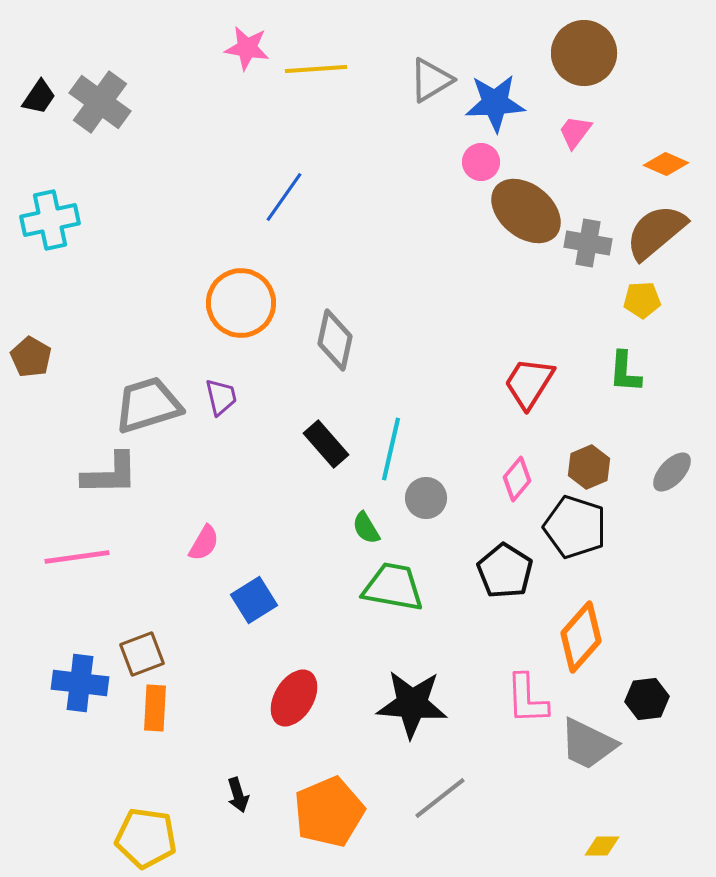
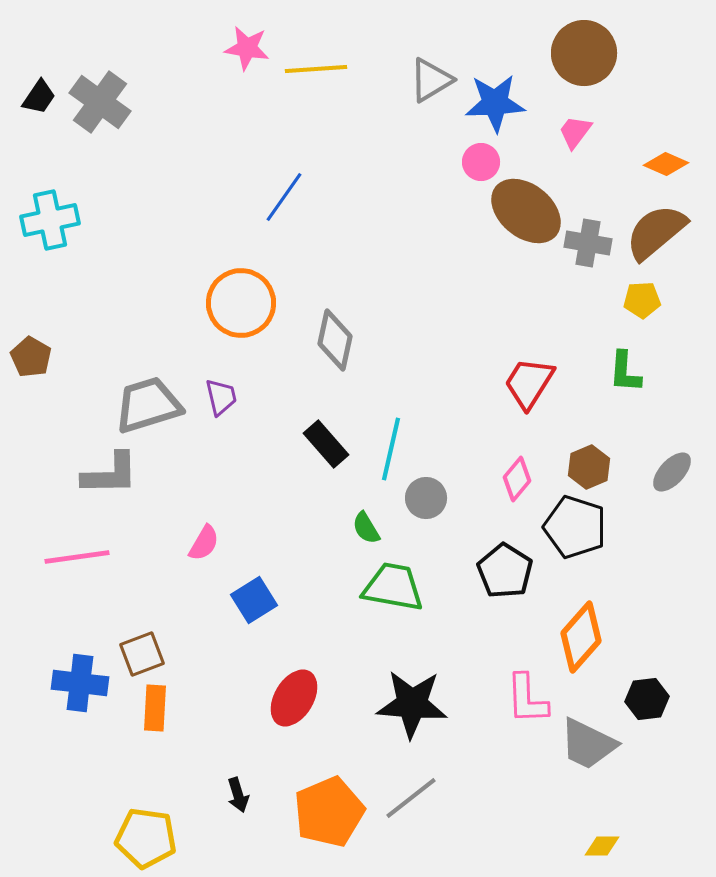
gray line at (440, 798): moved 29 px left
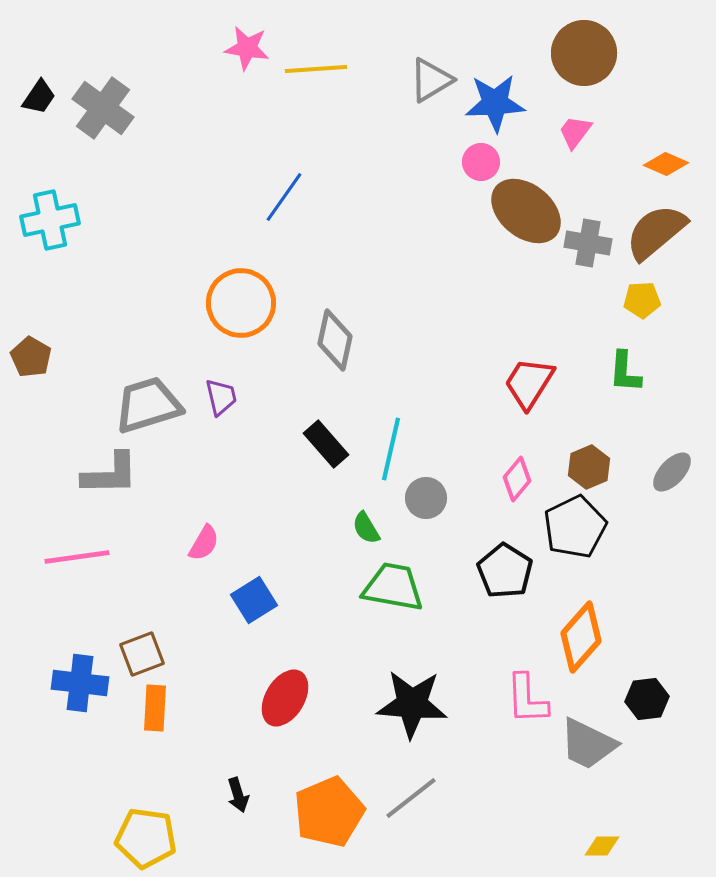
gray cross at (100, 102): moved 3 px right, 6 px down
black pentagon at (575, 527): rotated 28 degrees clockwise
red ellipse at (294, 698): moved 9 px left
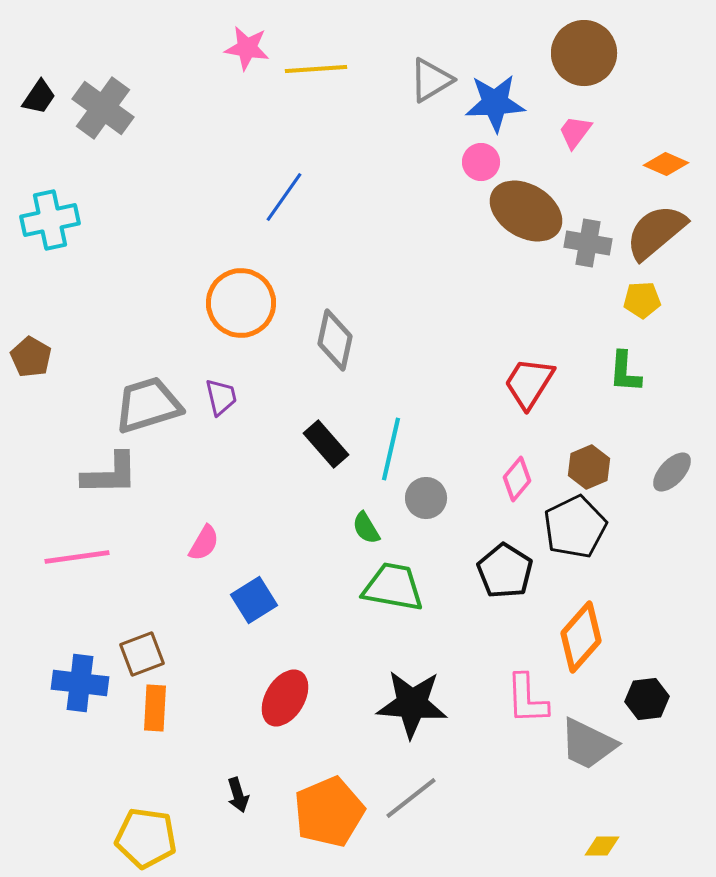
brown ellipse at (526, 211): rotated 8 degrees counterclockwise
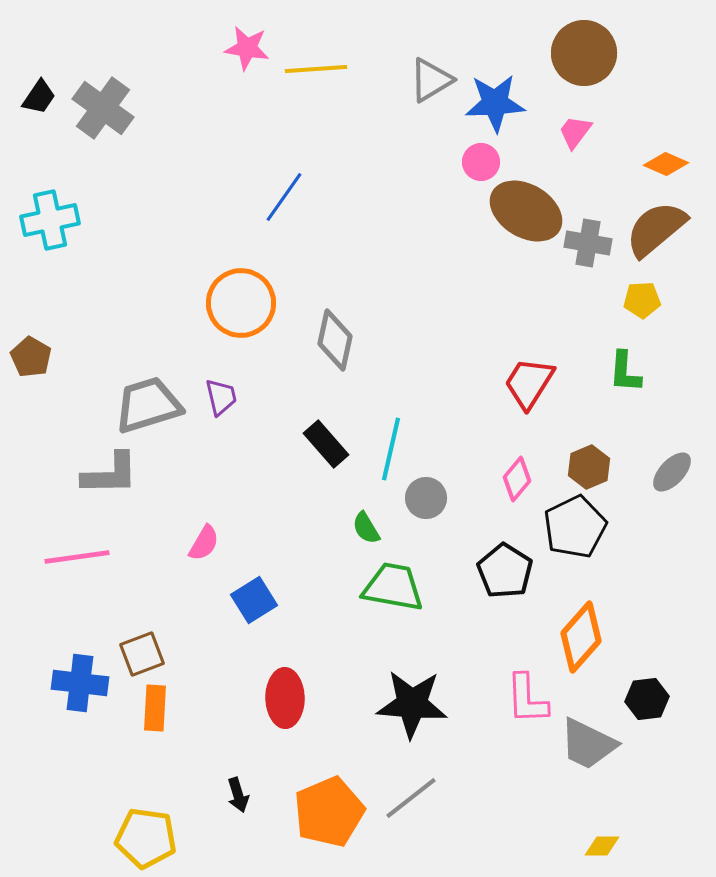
brown semicircle at (656, 232): moved 3 px up
red ellipse at (285, 698): rotated 32 degrees counterclockwise
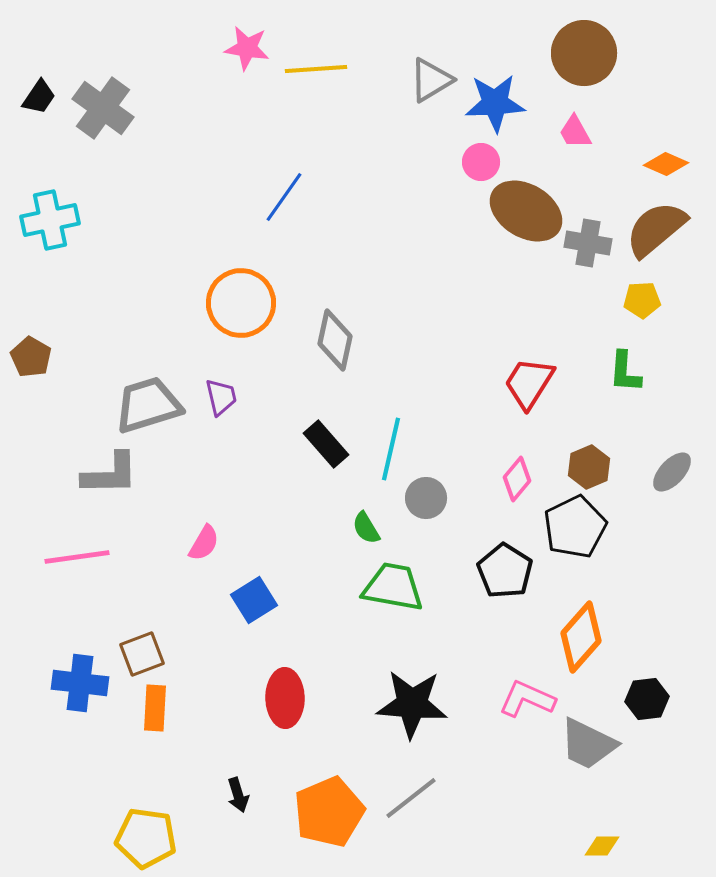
pink trapezoid at (575, 132): rotated 66 degrees counterclockwise
pink L-shape at (527, 699): rotated 116 degrees clockwise
